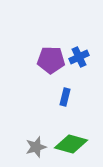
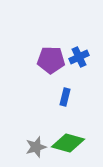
green diamond: moved 3 px left, 1 px up
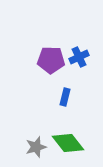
green diamond: rotated 36 degrees clockwise
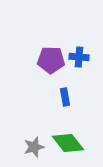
blue cross: rotated 30 degrees clockwise
blue rectangle: rotated 24 degrees counterclockwise
gray star: moved 2 px left
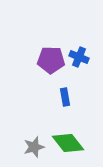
blue cross: rotated 18 degrees clockwise
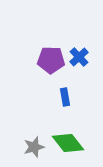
blue cross: rotated 24 degrees clockwise
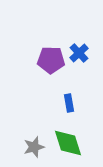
blue cross: moved 4 px up
blue rectangle: moved 4 px right, 6 px down
green diamond: rotated 20 degrees clockwise
